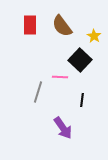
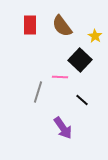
yellow star: moved 1 px right
black line: rotated 56 degrees counterclockwise
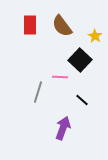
purple arrow: rotated 125 degrees counterclockwise
